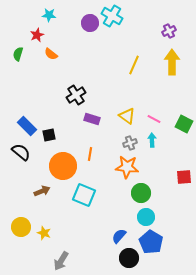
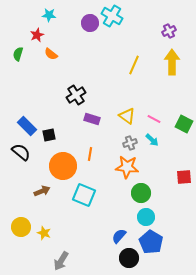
cyan arrow: rotated 136 degrees clockwise
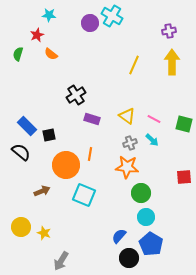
purple cross: rotated 16 degrees clockwise
green square: rotated 12 degrees counterclockwise
orange circle: moved 3 px right, 1 px up
blue pentagon: moved 2 px down
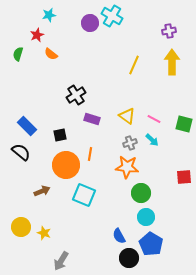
cyan star: rotated 16 degrees counterclockwise
black square: moved 11 px right
blue semicircle: rotated 70 degrees counterclockwise
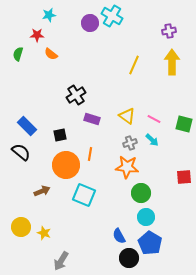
red star: rotated 24 degrees clockwise
blue pentagon: moved 1 px left, 1 px up
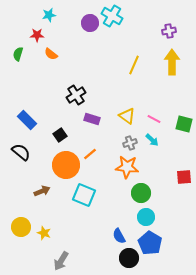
blue rectangle: moved 6 px up
black square: rotated 24 degrees counterclockwise
orange line: rotated 40 degrees clockwise
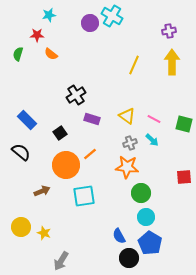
black square: moved 2 px up
cyan square: moved 1 px down; rotated 30 degrees counterclockwise
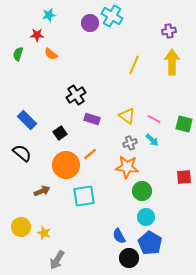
black semicircle: moved 1 px right, 1 px down
green circle: moved 1 px right, 2 px up
gray arrow: moved 4 px left, 1 px up
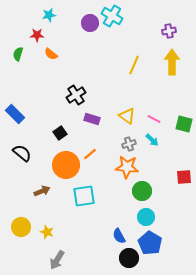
blue rectangle: moved 12 px left, 6 px up
gray cross: moved 1 px left, 1 px down
yellow star: moved 3 px right, 1 px up
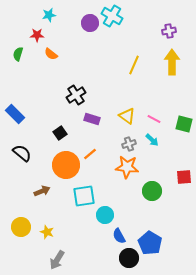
green circle: moved 10 px right
cyan circle: moved 41 px left, 2 px up
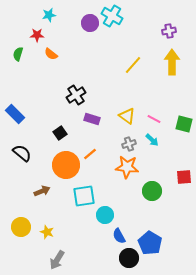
yellow line: moved 1 px left; rotated 18 degrees clockwise
